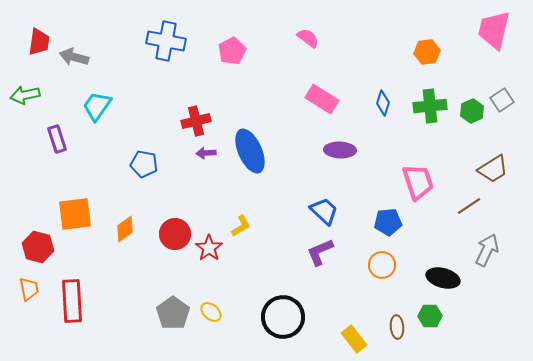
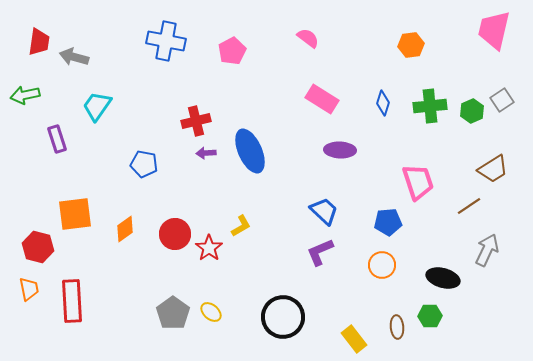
orange hexagon at (427, 52): moved 16 px left, 7 px up
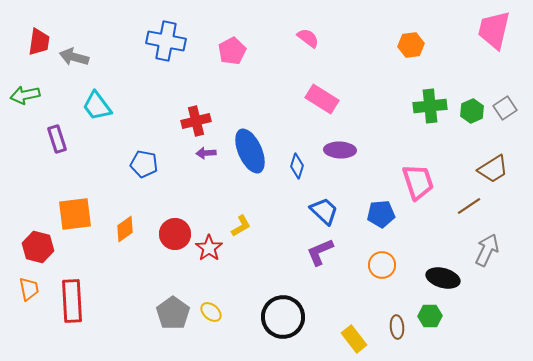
gray square at (502, 100): moved 3 px right, 8 px down
blue diamond at (383, 103): moved 86 px left, 63 px down
cyan trapezoid at (97, 106): rotated 72 degrees counterclockwise
blue pentagon at (388, 222): moved 7 px left, 8 px up
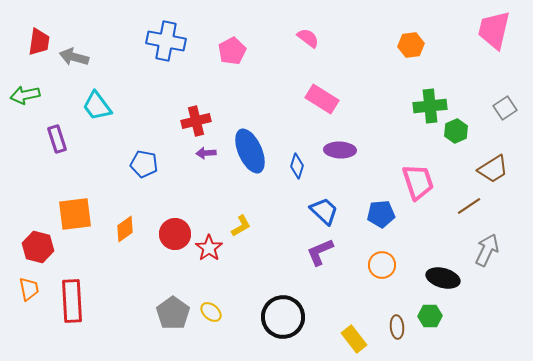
green hexagon at (472, 111): moved 16 px left, 20 px down
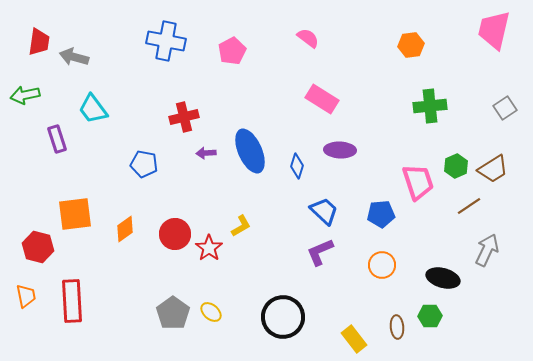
cyan trapezoid at (97, 106): moved 4 px left, 3 px down
red cross at (196, 121): moved 12 px left, 4 px up
green hexagon at (456, 131): moved 35 px down
orange trapezoid at (29, 289): moved 3 px left, 7 px down
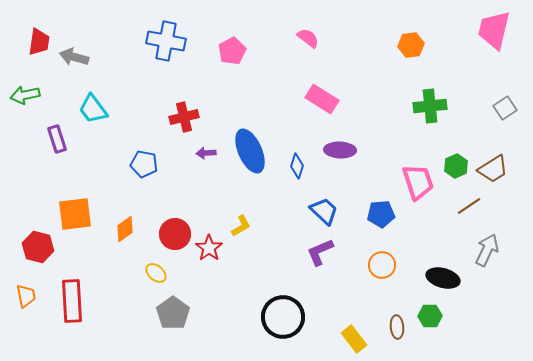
yellow ellipse at (211, 312): moved 55 px left, 39 px up
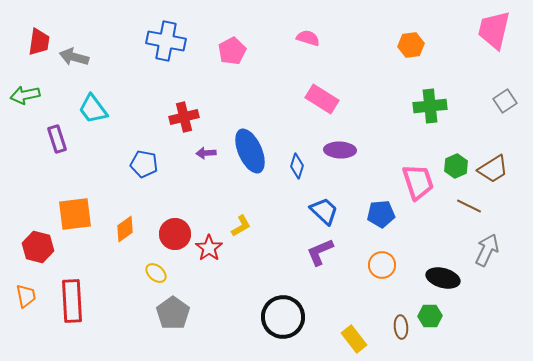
pink semicircle at (308, 38): rotated 20 degrees counterclockwise
gray square at (505, 108): moved 7 px up
brown line at (469, 206): rotated 60 degrees clockwise
brown ellipse at (397, 327): moved 4 px right
